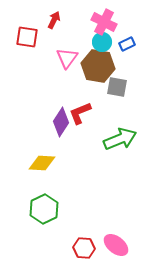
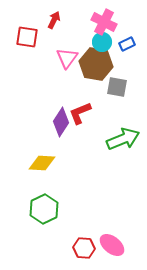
brown hexagon: moved 2 px left, 2 px up
green arrow: moved 3 px right
pink ellipse: moved 4 px left
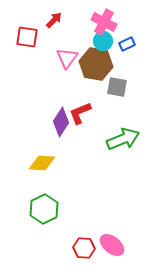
red arrow: rotated 18 degrees clockwise
cyan circle: moved 1 px right, 1 px up
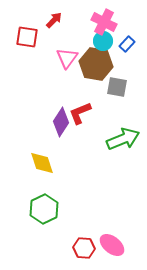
blue rectangle: rotated 21 degrees counterclockwise
yellow diamond: rotated 68 degrees clockwise
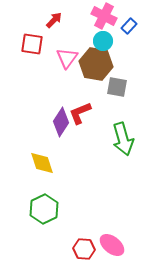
pink cross: moved 6 px up
red square: moved 5 px right, 7 px down
blue rectangle: moved 2 px right, 18 px up
green arrow: rotated 96 degrees clockwise
red hexagon: moved 1 px down
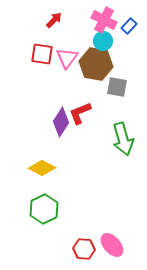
pink cross: moved 4 px down
red square: moved 10 px right, 10 px down
yellow diamond: moved 5 px down; rotated 44 degrees counterclockwise
pink ellipse: rotated 10 degrees clockwise
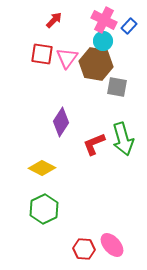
red L-shape: moved 14 px right, 31 px down
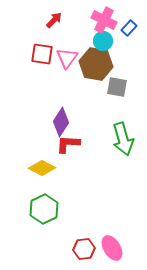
blue rectangle: moved 2 px down
red L-shape: moved 26 px left; rotated 25 degrees clockwise
pink ellipse: moved 3 px down; rotated 10 degrees clockwise
red hexagon: rotated 10 degrees counterclockwise
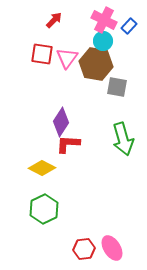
blue rectangle: moved 2 px up
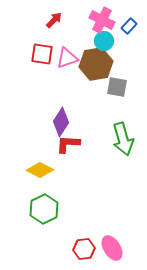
pink cross: moved 2 px left
cyan circle: moved 1 px right
pink triangle: rotated 35 degrees clockwise
brown hexagon: rotated 20 degrees counterclockwise
yellow diamond: moved 2 px left, 2 px down
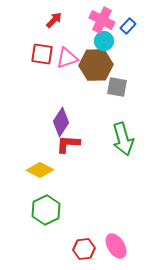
blue rectangle: moved 1 px left
brown hexagon: moved 1 px down; rotated 8 degrees clockwise
green hexagon: moved 2 px right, 1 px down
pink ellipse: moved 4 px right, 2 px up
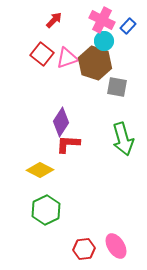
red square: rotated 30 degrees clockwise
brown hexagon: moved 1 px left, 2 px up; rotated 20 degrees clockwise
